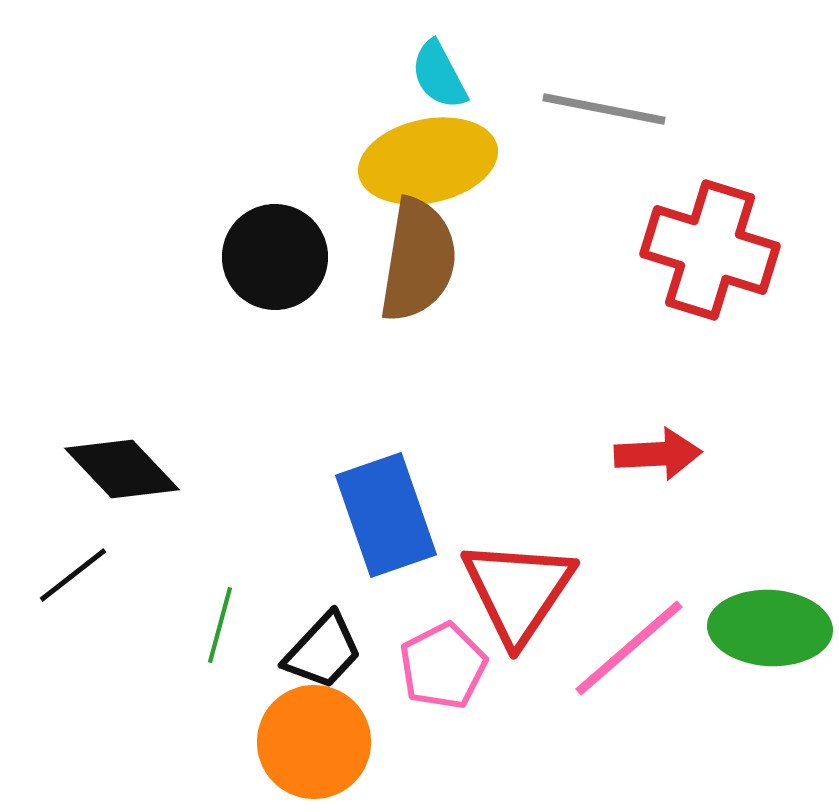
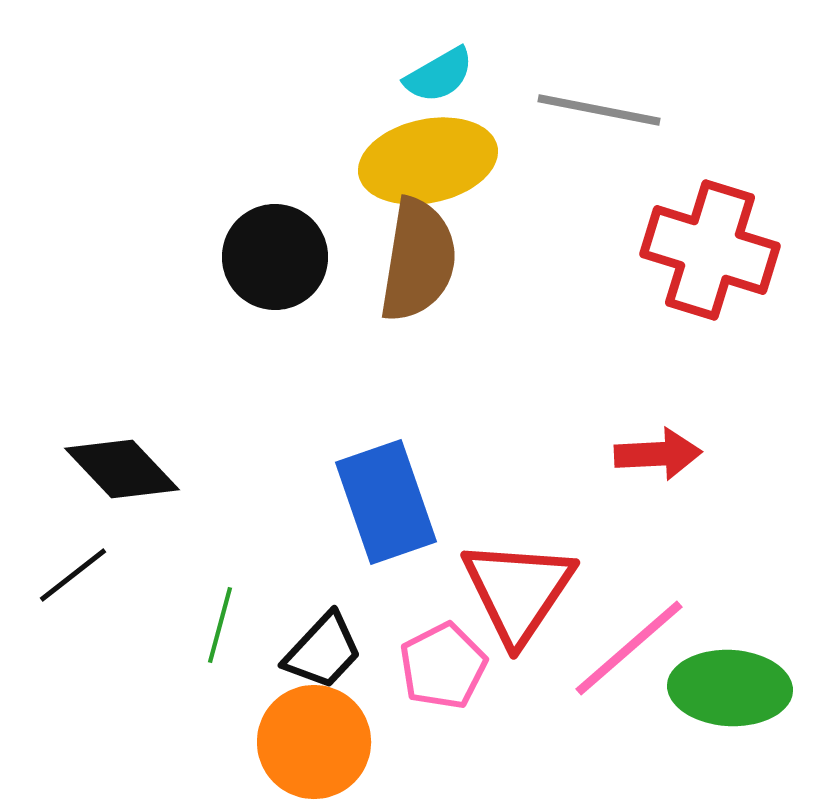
cyan semicircle: rotated 92 degrees counterclockwise
gray line: moved 5 px left, 1 px down
blue rectangle: moved 13 px up
green ellipse: moved 40 px left, 60 px down
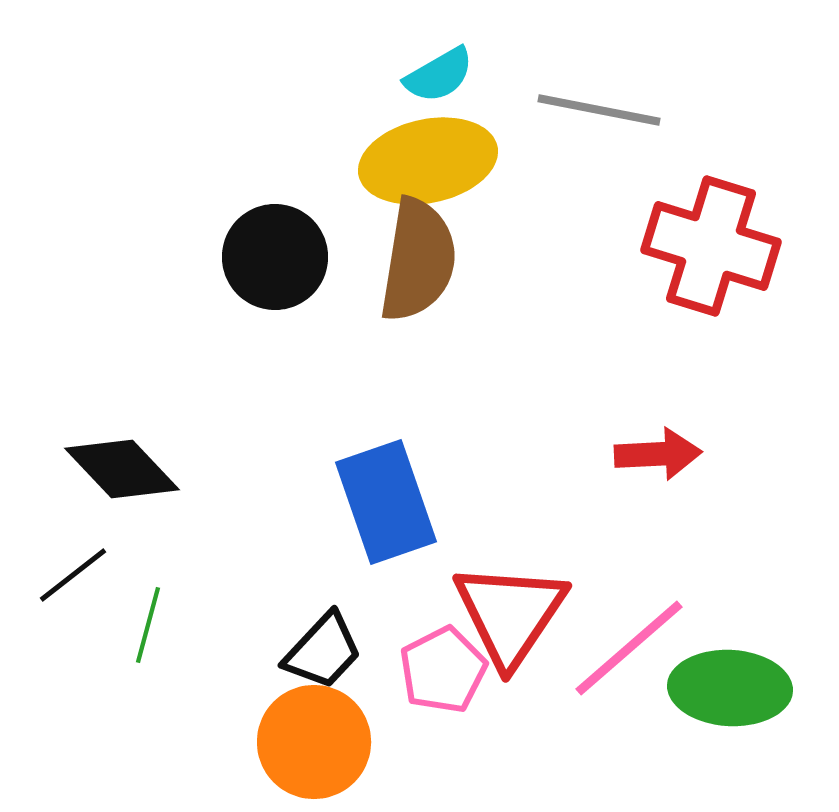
red cross: moved 1 px right, 4 px up
red triangle: moved 8 px left, 23 px down
green line: moved 72 px left
pink pentagon: moved 4 px down
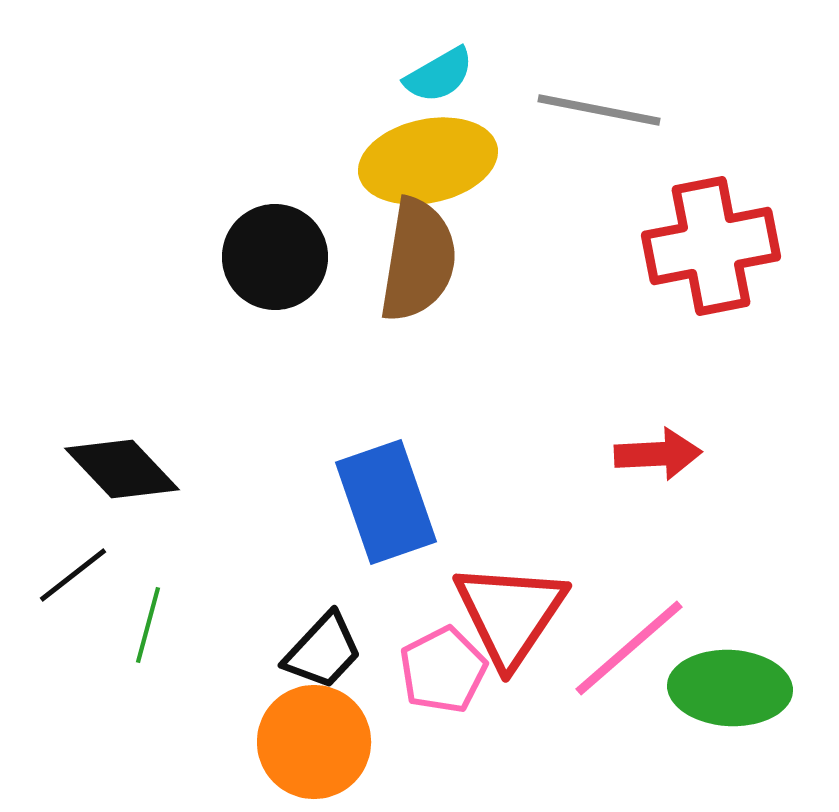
red cross: rotated 28 degrees counterclockwise
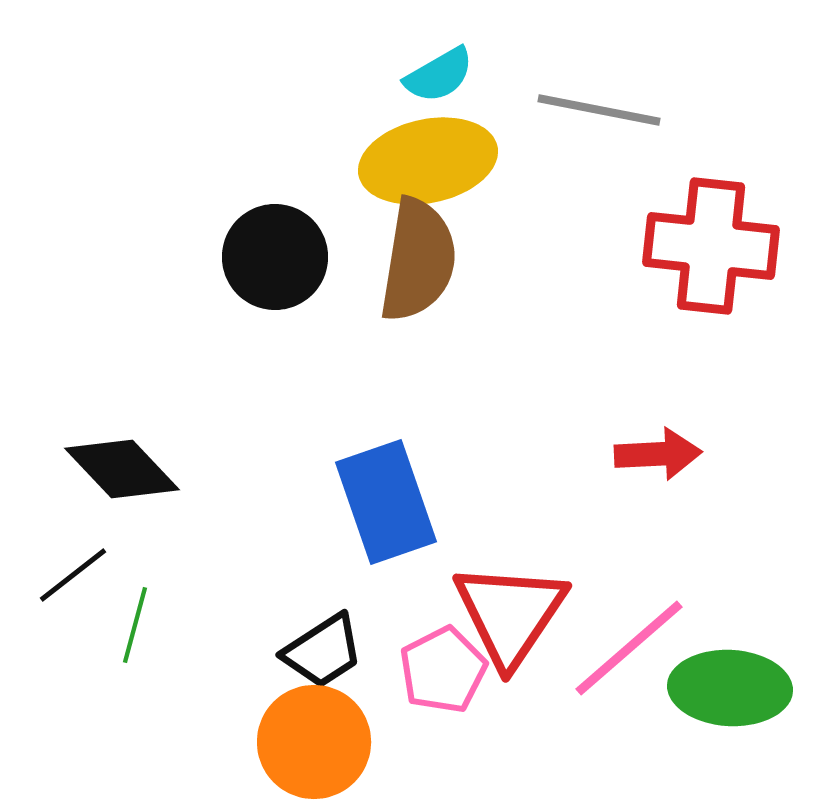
red cross: rotated 17 degrees clockwise
green line: moved 13 px left
black trapezoid: rotated 14 degrees clockwise
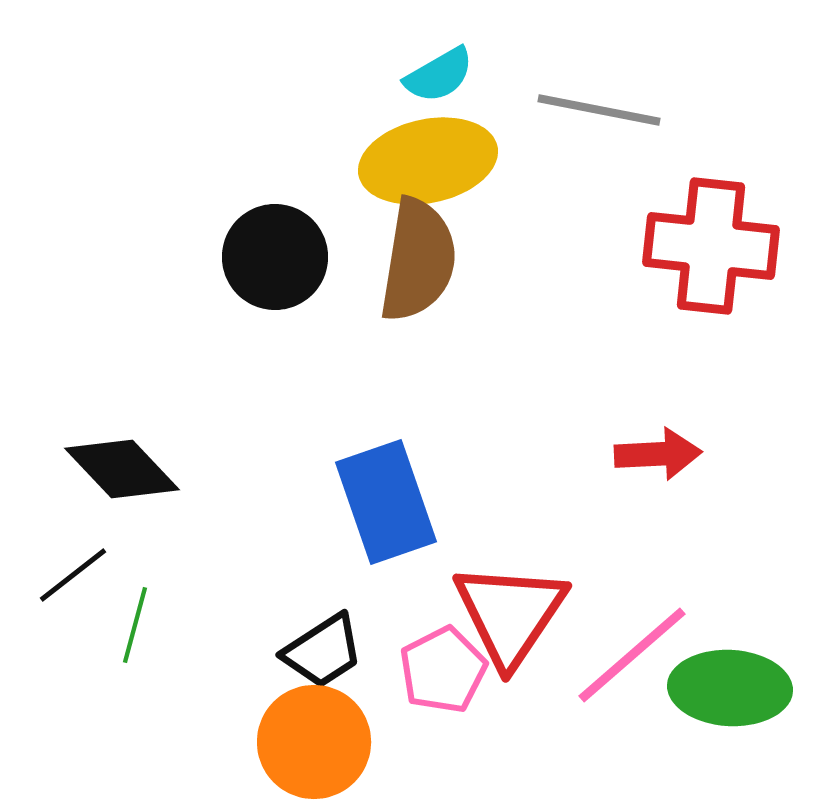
pink line: moved 3 px right, 7 px down
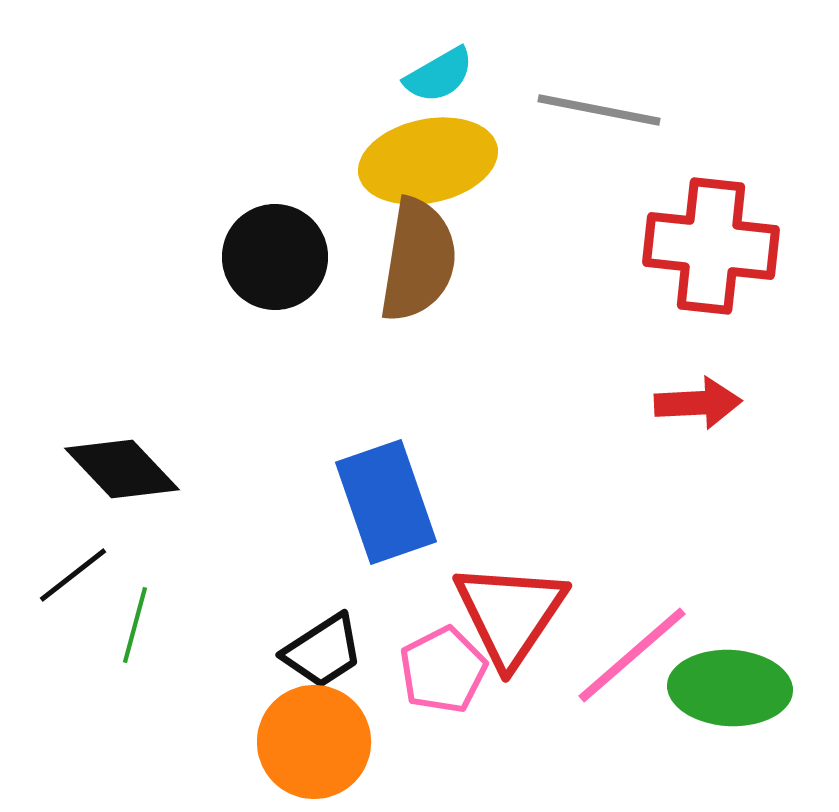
red arrow: moved 40 px right, 51 px up
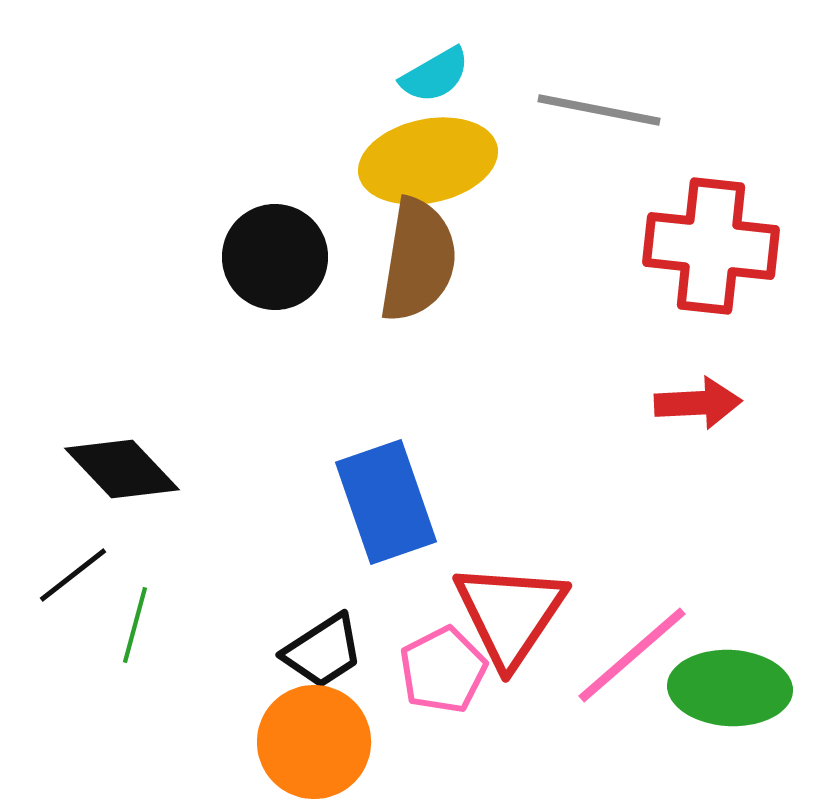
cyan semicircle: moved 4 px left
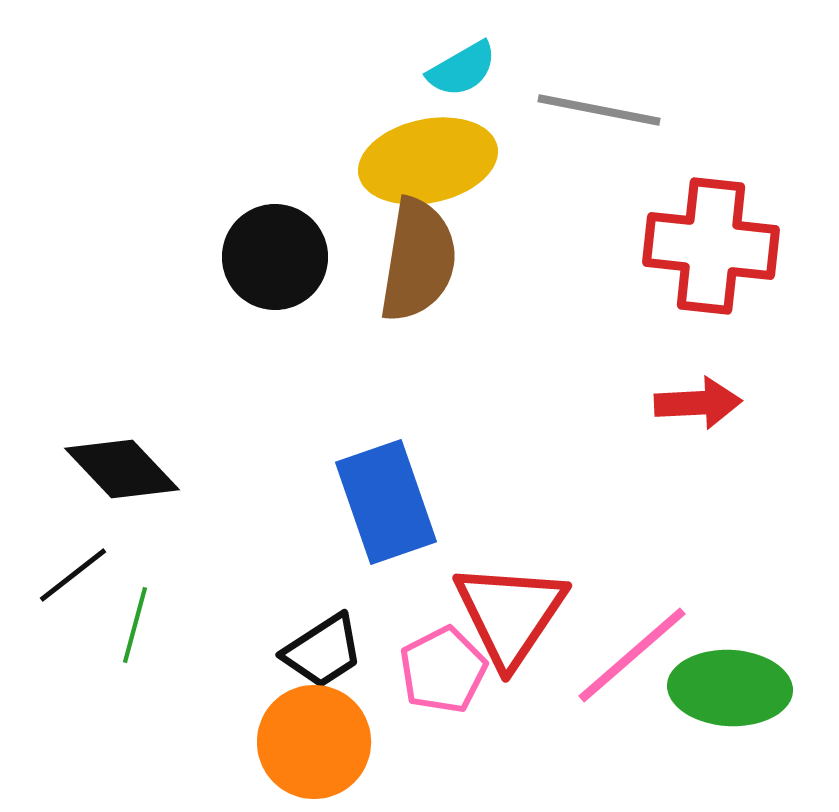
cyan semicircle: moved 27 px right, 6 px up
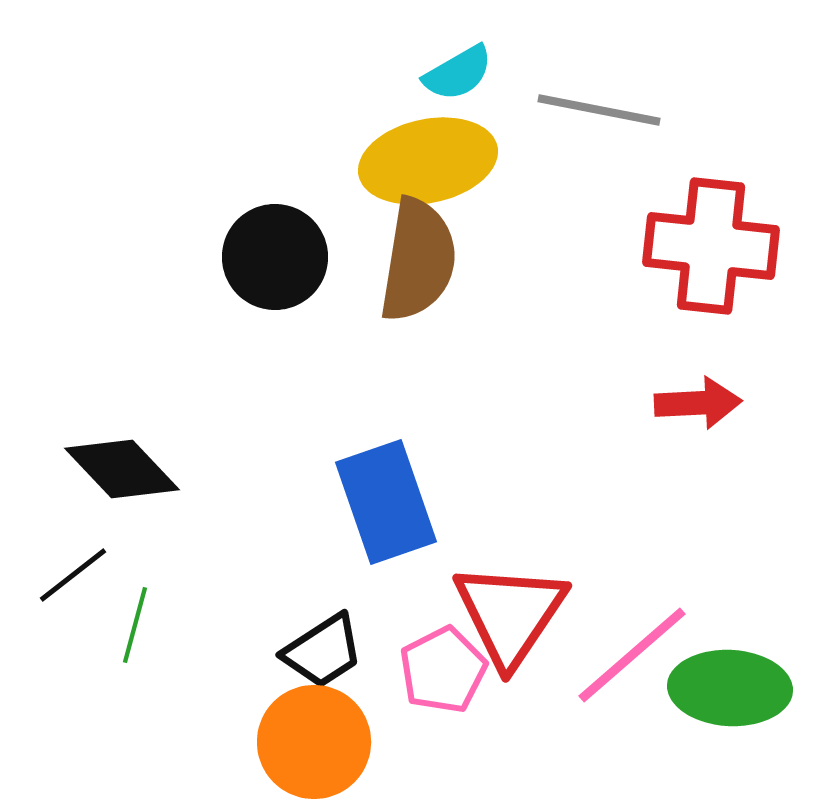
cyan semicircle: moved 4 px left, 4 px down
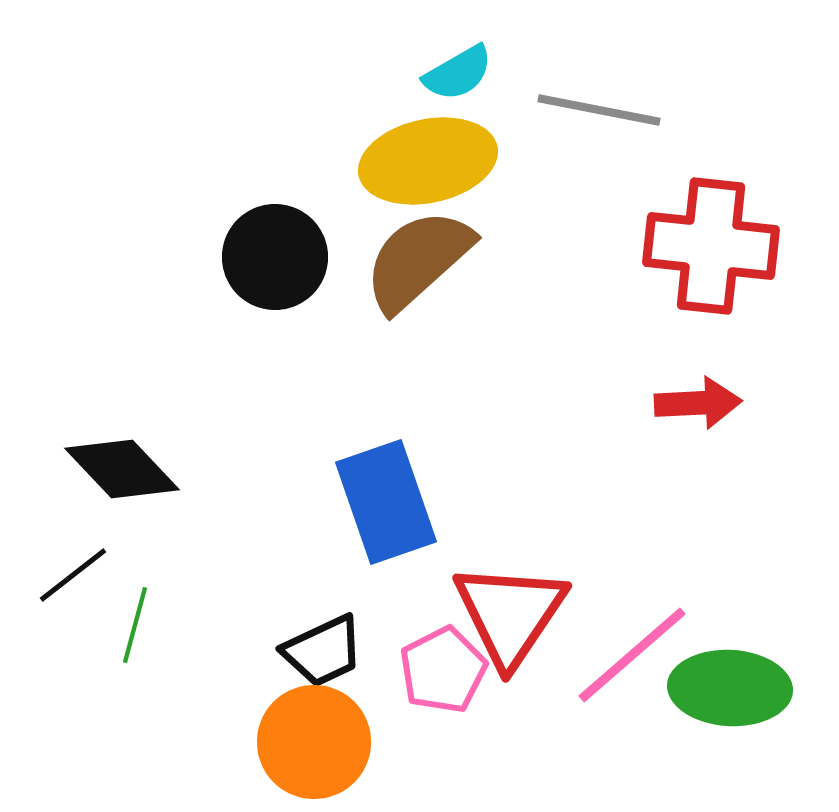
brown semicircle: rotated 141 degrees counterclockwise
black trapezoid: rotated 8 degrees clockwise
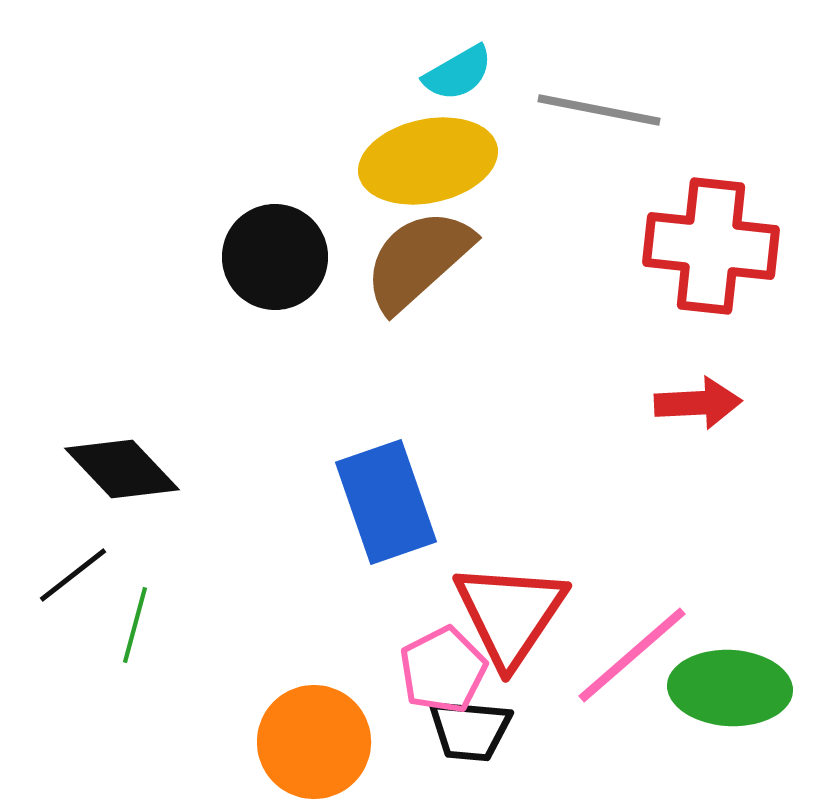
black trapezoid: moved 147 px right, 79 px down; rotated 30 degrees clockwise
